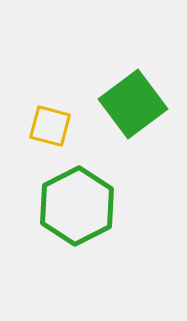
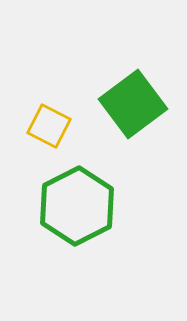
yellow square: moved 1 px left; rotated 12 degrees clockwise
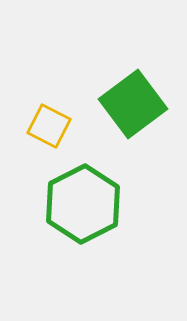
green hexagon: moved 6 px right, 2 px up
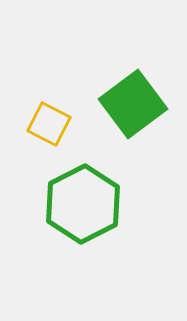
yellow square: moved 2 px up
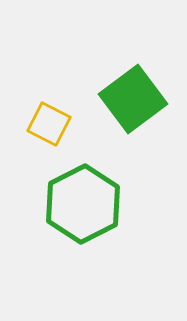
green square: moved 5 px up
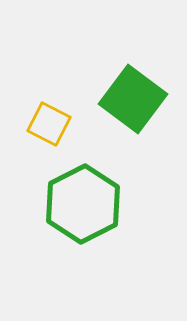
green square: rotated 16 degrees counterclockwise
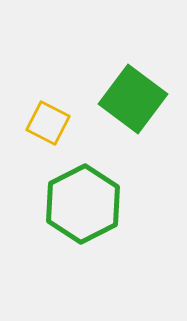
yellow square: moved 1 px left, 1 px up
